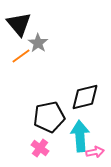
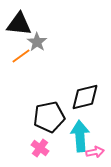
black triangle: rotated 44 degrees counterclockwise
gray star: moved 1 px left, 1 px up
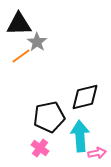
black triangle: rotated 8 degrees counterclockwise
pink arrow: moved 2 px right, 1 px down
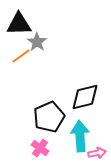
black pentagon: rotated 12 degrees counterclockwise
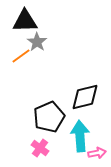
black triangle: moved 6 px right, 3 px up
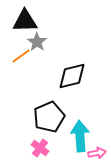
black diamond: moved 13 px left, 21 px up
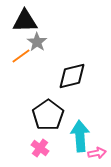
black pentagon: moved 1 px left, 2 px up; rotated 12 degrees counterclockwise
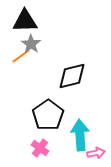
gray star: moved 6 px left, 2 px down
cyan arrow: moved 1 px up
pink arrow: moved 1 px left
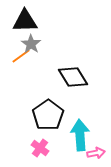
black diamond: moved 1 px right, 1 px down; rotated 72 degrees clockwise
